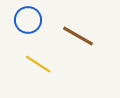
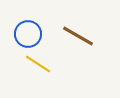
blue circle: moved 14 px down
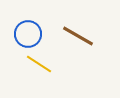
yellow line: moved 1 px right
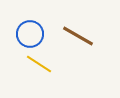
blue circle: moved 2 px right
